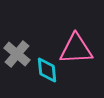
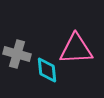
gray cross: rotated 24 degrees counterclockwise
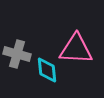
pink triangle: rotated 6 degrees clockwise
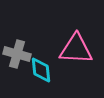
cyan diamond: moved 6 px left
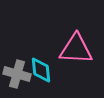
gray cross: moved 20 px down
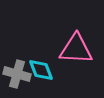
cyan diamond: rotated 16 degrees counterclockwise
